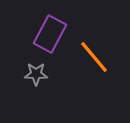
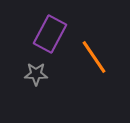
orange line: rotated 6 degrees clockwise
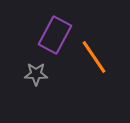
purple rectangle: moved 5 px right, 1 px down
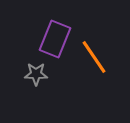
purple rectangle: moved 4 px down; rotated 6 degrees counterclockwise
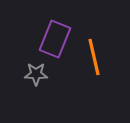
orange line: rotated 21 degrees clockwise
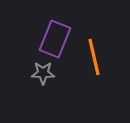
gray star: moved 7 px right, 1 px up
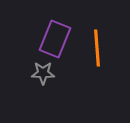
orange line: moved 3 px right, 9 px up; rotated 9 degrees clockwise
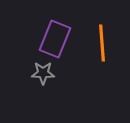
orange line: moved 5 px right, 5 px up
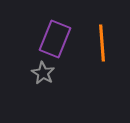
gray star: rotated 30 degrees clockwise
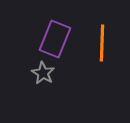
orange line: rotated 6 degrees clockwise
